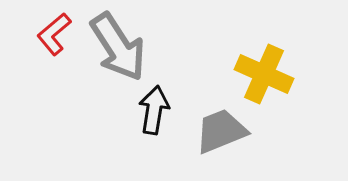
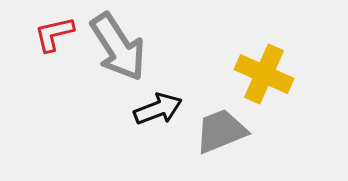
red L-shape: rotated 27 degrees clockwise
black arrow: moved 4 px right, 1 px up; rotated 60 degrees clockwise
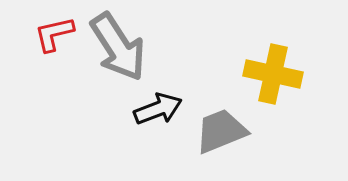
yellow cross: moved 9 px right; rotated 12 degrees counterclockwise
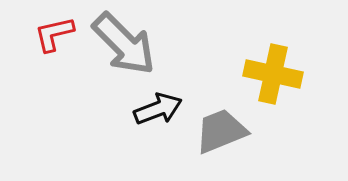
gray arrow: moved 6 px right, 3 px up; rotated 12 degrees counterclockwise
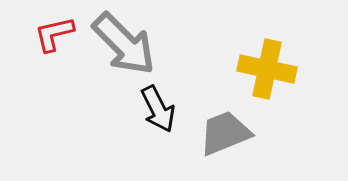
yellow cross: moved 6 px left, 5 px up
black arrow: rotated 84 degrees clockwise
gray trapezoid: moved 4 px right, 2 px down
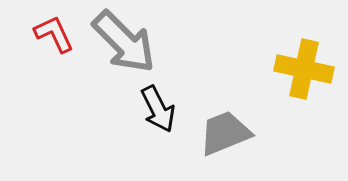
red L-shape: rotated 78 degrees clockwise
gray arrow: moved 2 px up
yellow cross: moved 37 px right
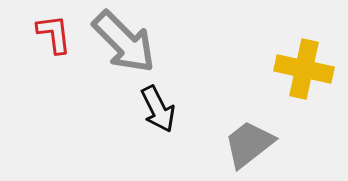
red L-shape: rotated 18 degrees clockwise
gray trapezoid: moved 24 px right, 11 px down; rotated 16 degrees counterclockwise
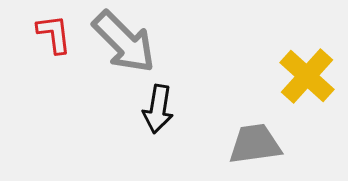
yellow cross: moved 3 px right, 7 px down; rotated 30 degrees clockwise
black arrow: rotated 36 degrees clockwise
gray trapezoid: moved 6 px right; rotated 30 degrees clockwise
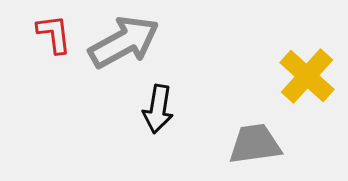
gray arrow: rotated 74 degrees counterclockwise
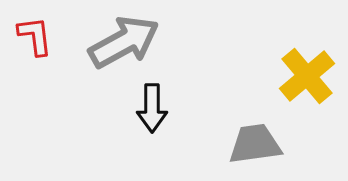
red L-shape: moved 19 px left, 2 px down
yellow cross: rotated 8 degrees clockwise
black arrow: moved 6 px left, 1 px up; rotated 9 degrees counterclockwise
